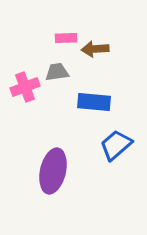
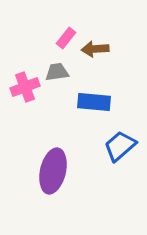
pink rectangle: rotated 50 degrees counterclockwise
blue trapezoid: moved 4 px right, 1 px down
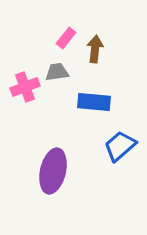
brown arrow: rotated 100 degrees clockwise
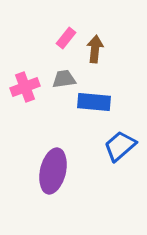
gray trapezoid: moved 7 px right, 7 px down
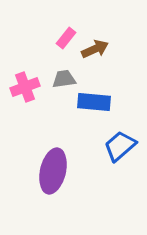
brown arrow: rotated 60 degrees clockwise
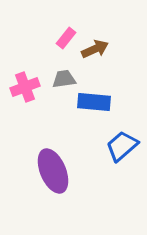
blue trapezoid: moved 2 px right
purple ellipse: rotated 36 degrees counterclockwise
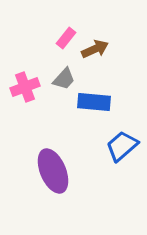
gray trapezoid: rotated 140 degrees clockwise
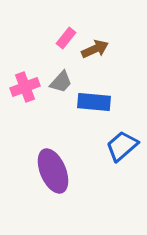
gray trapezoid: moved 3 px left, 3 px down
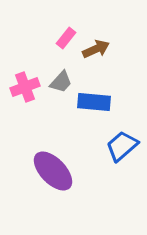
brown arrow: moved 1 px right
purple ellipse: rotated 21 degrees counterclockwise
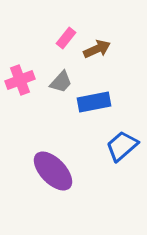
brown arrow: moved 1 px right
pink cross: moved 5 px left, 7 px up
blue rectangle: rotated 16 degrees counterclockwise
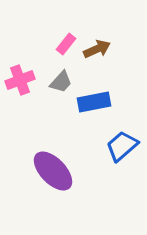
pink rectangle: moved 6 px down
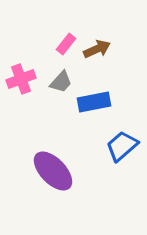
pink cross: moved 1 px right, 1 px up
